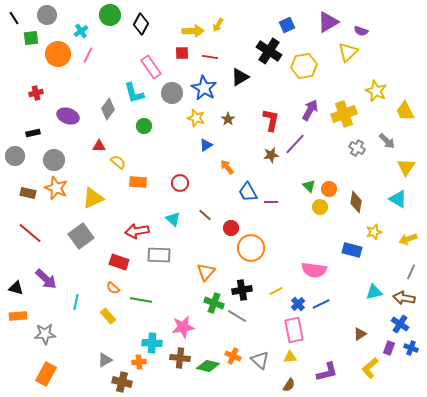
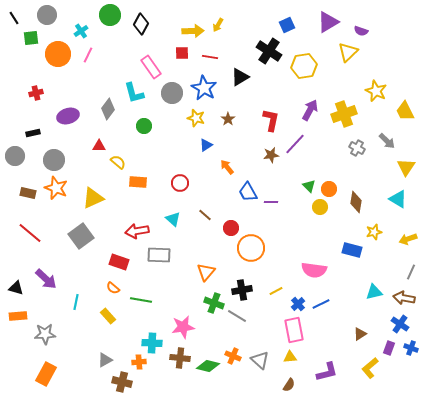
purple ellipse at (68, 116): rotated 35 degrees counterclockwise
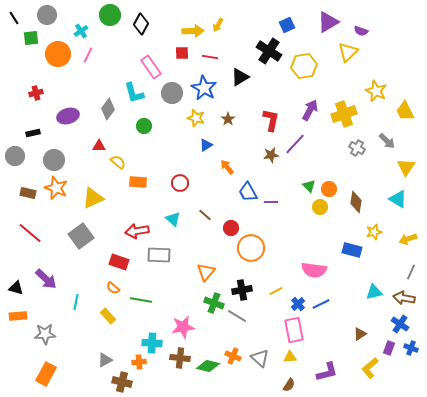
gray triangle at (260, 360): moved 2 px up
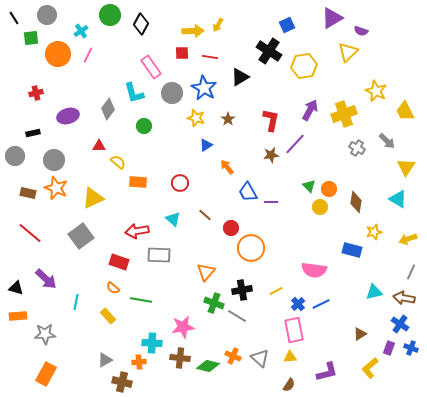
purple triangle at (328, 22): moved 4 px right, 4 px up
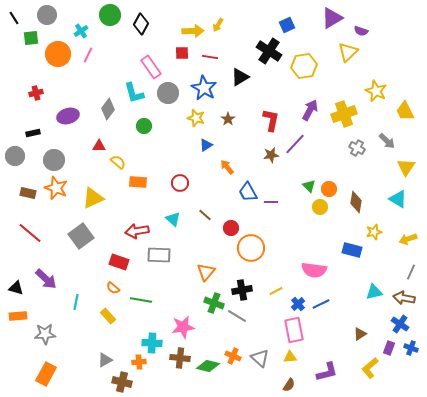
gray circle at (172, 93): moved 4 px left
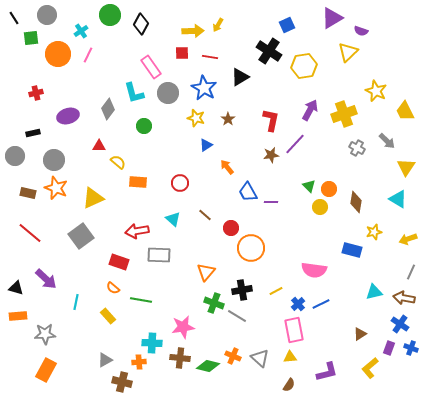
orange rectangle at (46, 374): moved 4 px up
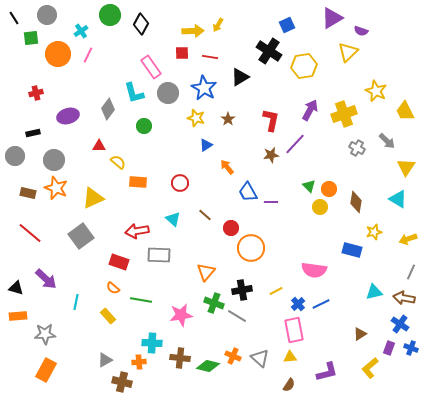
pink star at (183, 327): moved 2 px left, 12 px up
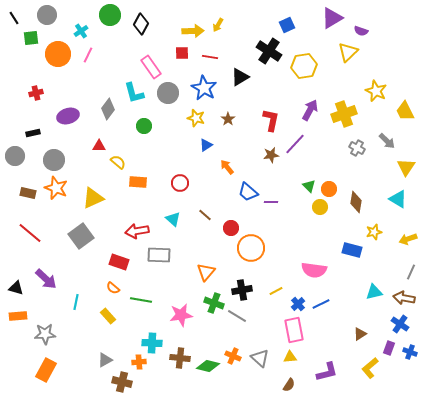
blue trapezoid at (248, 192): rotated 20 degrees counterclockwise
blue cross at (411, 348): moved 1 px left, 4 px down
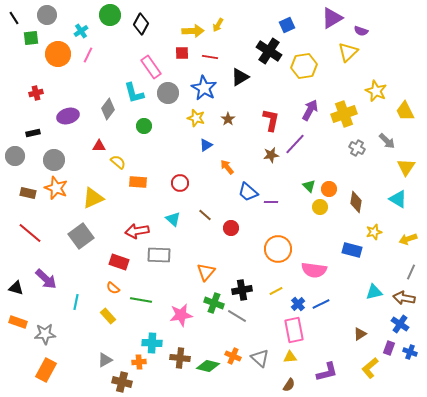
orange circle at (251, 248): moved 27 px right, 1 px down
orange rectangle at (18, 316): moved 6 px down; rotated 24 degrees clockwise
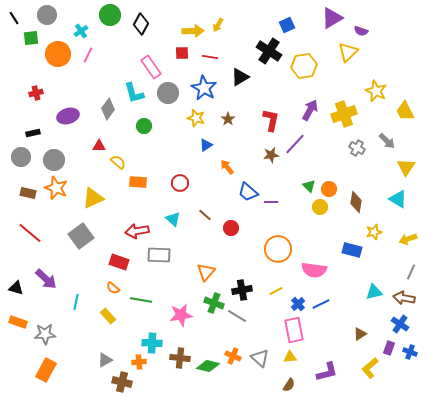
gray circle at (15, 156): moved 6 px right, 1 px down
